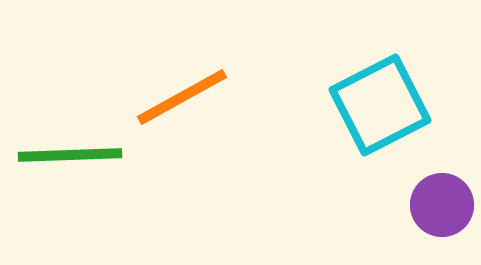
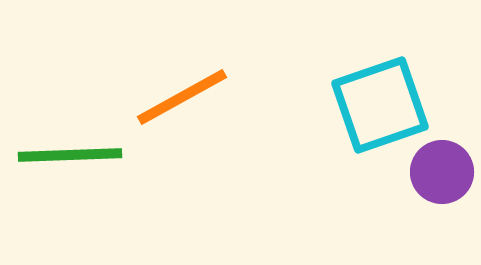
cyan square: rotated 8 degrees clockwise
purple circle: moved 33 px up
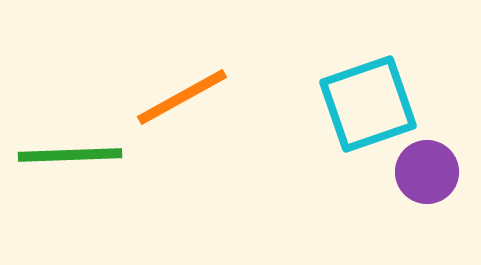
cyan square: moved 12 px left, 1 px up
purple circle: moved 15 px left
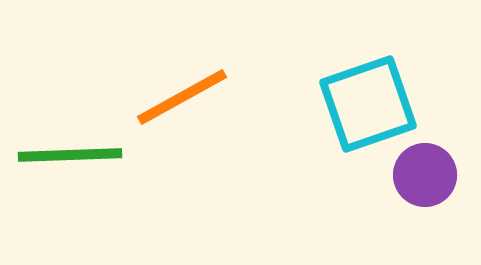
purple circle: moved 2 px left, 3 px down
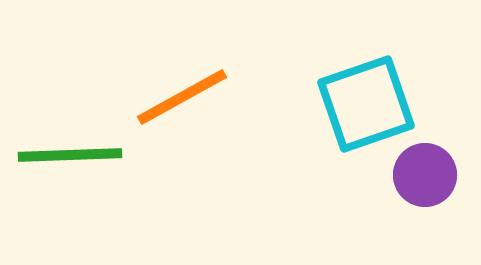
cyan square: moved 2 px left
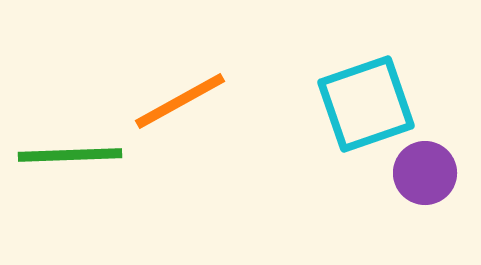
orange line: moved 2 px left, 4 px down
purple circle: moved 2 px up
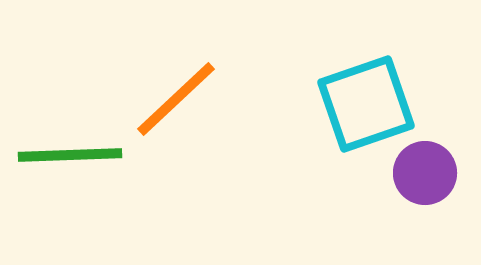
orange line: moved 4 px left, 2 px up; rotated 14 degrees counterclockwise
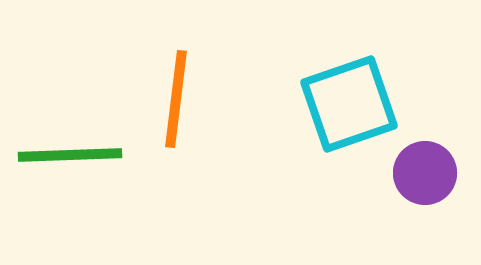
orange line: rotated 40 degrees counterclockwise
cyan square: moved 17 px left
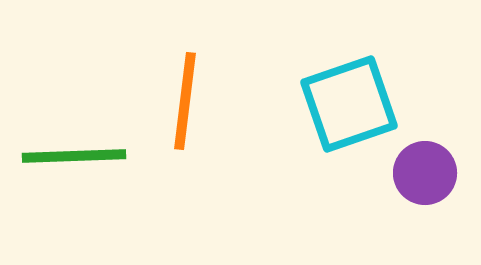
orange line: moved 9 px right, 2 px down
green line: moved 4 px right, 1 px down
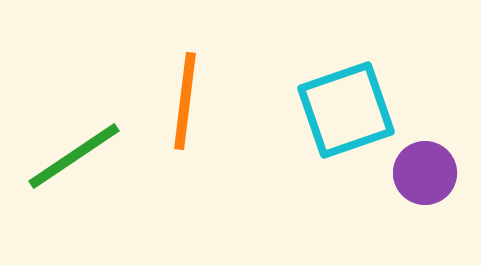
cyan square: moved 3 px left, 6 px down
green line: rotated 32 degrees counterclockwise
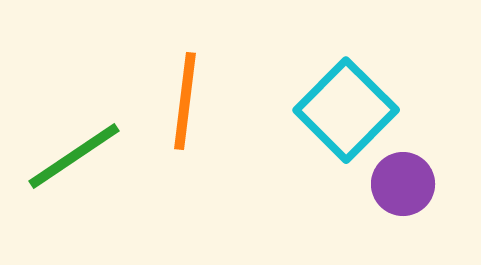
cyan square: rotated 26 degrees counterclockwise
purple circle: moved 22 px left, 11 px down
